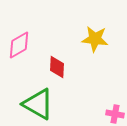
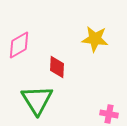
green triangle: moved 1 px left, 4 px up; rotated 28 degrees clockwise
pink cross: moved 6 px left
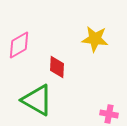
green triangle: rotated 28 degrees counterclockwise
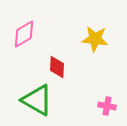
pink diamond: moved 5 px right, 11 px up
pink cross: moved 2 px left, 8 px up
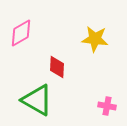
pink diamond: moved 3 px left, 1 px up
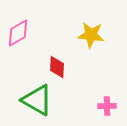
pink diamond: moved 3 px left
yellow star: moved 4 px left, 4 px up
pink cross: rotated 12 degrees counterclockwise
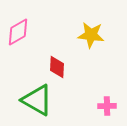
pink diamond: moved 1 px up
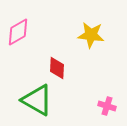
red diamond: moved 1 px down
pink cross: rotated 18 degrees clockwise
